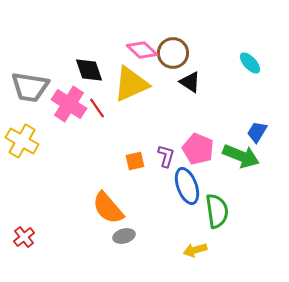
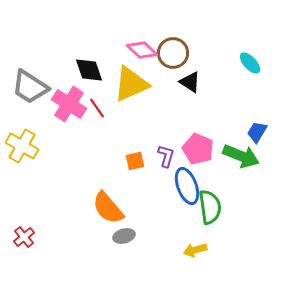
gray trapezoid: rotated 24 degrees clockwise
yellow cross: moved 5 px down
green semicircle: moved 7 px left, 4 px up
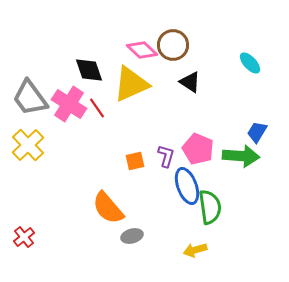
brown circle: moved 8 px up
gray trapezoid: moved 11 px down; rotated 21 degrees clockwise
yellow cross: moved 6 px right, 1 px up; rotated 16 degrees clockwise
green arrow: rotated 18 degrees counterclockwise
gray ellipse: moved 8 px right
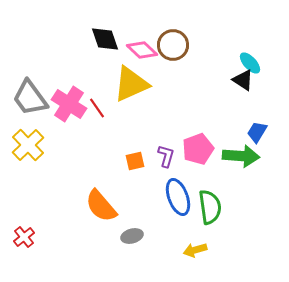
black diamond: moved 16 px right, 31 px up
black triangle: moved 53 px right, 2 px up
pink pentagon: rotated 28 degrees clockwise
blue ellipse: moved 9 px left, 11 px down
orange semicircle: moved 7 px left, 2 px up
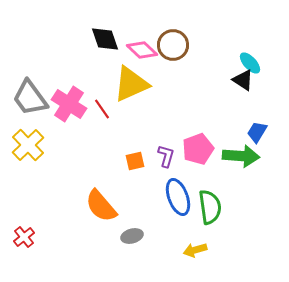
red line: moved 5 px right, 1 px down
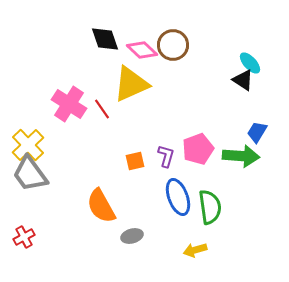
gray trapezoid: moved 76 px down
orange semicircle: rotated 12 degrees clockwise
red cross: rotated 10 degrees clockwise
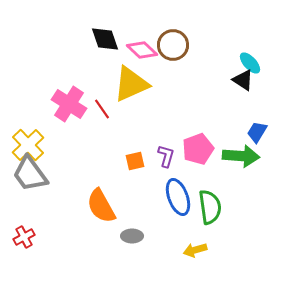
gray ellipse: rotated 15 degrees clockwise
